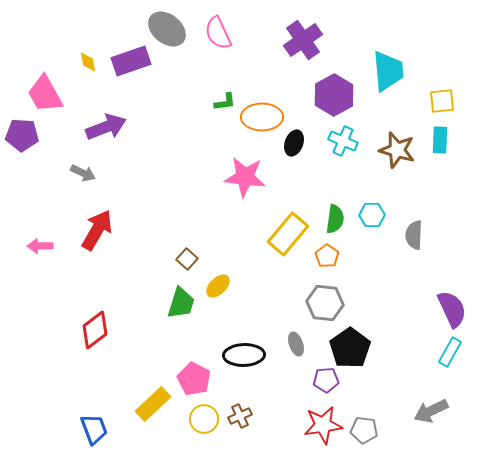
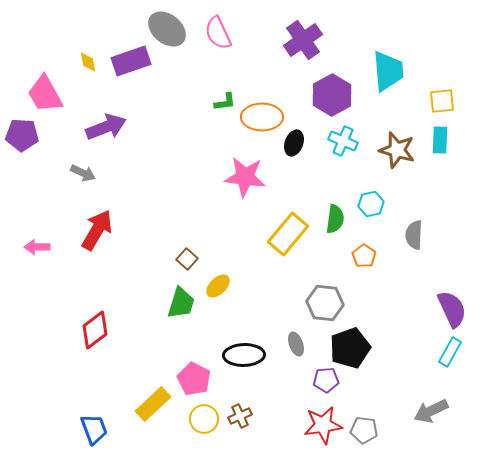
purple hexagon at (334, 95): moved 2 px left
cyan hexagon at (372, 215): moved 1 px left, 11 px up; rotated 10 degrees counterclockwise
pink arrow at (40, 246): moved 3 px left, 1 px down
orange pentagon at (327, 256): moved 37 px right
black pentagon at (350, 348): rotated 15 degrees clockwise
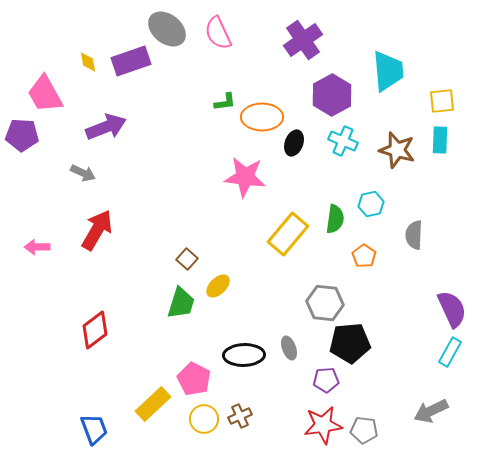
gray ellipse at (296, 344): moved 7 px left, 4 px down
black pentagon at (350, 348): moved 5 px up; rotated 15 degrees clockwise
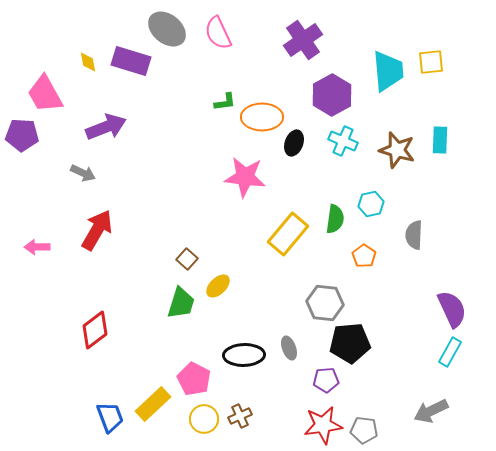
purple rectangle at (131, 61): rotated 36 degrees clockwise
yellow square at (442, 101): moved 11 px left, 39 px up
blue trapezoid at (94, 429): moved 16 px right, 12 px up
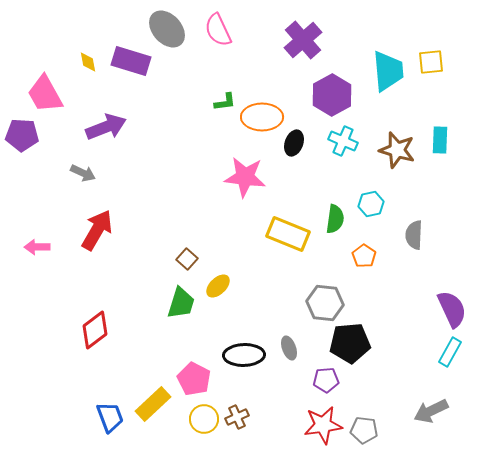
gray ellipse at (167, 29): rotated 9 degrees clockwise
pink semicircle at (218, 33): moved 3 px up
purple cross at (303, 40): rotated 6 degrees counterclockwise
yellow rectangle at (288, 234): rotated 72 degrees clockwise
brown cross at (240, 416): moved 3 px left, 1 px down
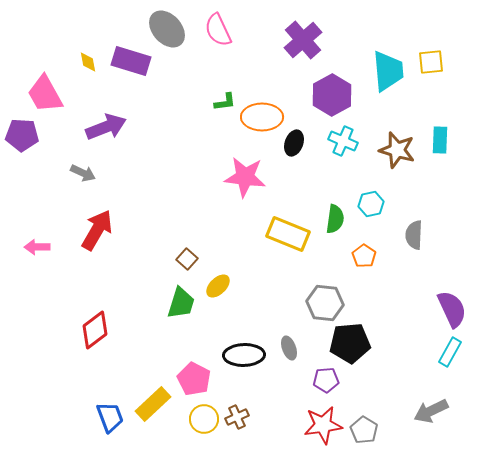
gray pentagon at (364, 430): rotated 24 degrees clockwise
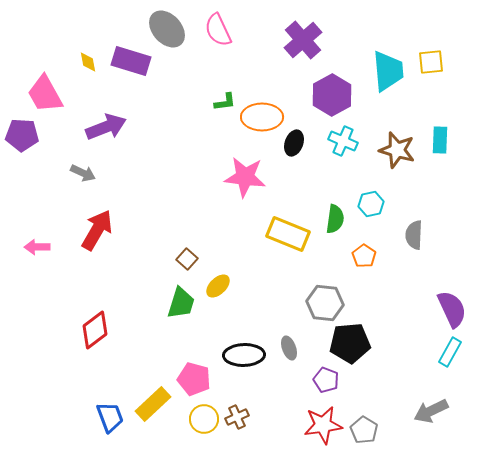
pink pentagon at (194, 379): rotated 12 degrees counterclockwise
purple pentagon at (326, 380): rotated 25 degrees clockwise
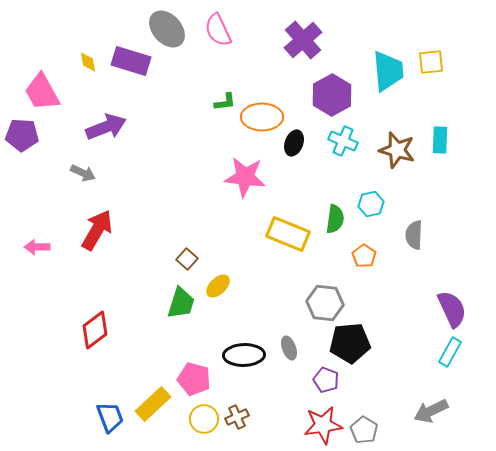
pink trapezoid at (45, 94): moved 3 px left, 2 px up
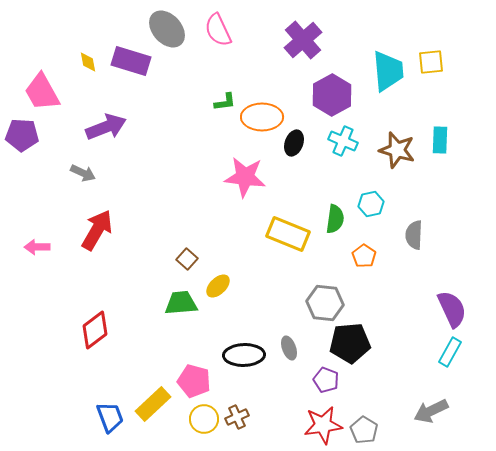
green trapezoid at (181, 303): rotated 112 degrees counterclockwise
pink pentagon at (194, 379): moved 2 px down
